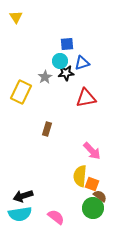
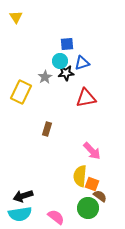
green circle: moved 5 px left
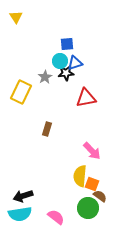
blue triangle: moved 7 px left
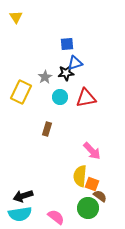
cyan circle: moved 36 px down
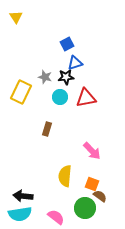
blue square: rotated 24 degrees counterclockwise
black star: moved 4 px down
gray star: rotated 24 degrees counterclockwise
yellow semicircle: moved 15 px left
black arrow: rotated 24 degrees clockwise
green circle: moved 3 px left
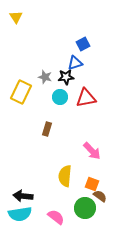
blue square: moved 16 px right
